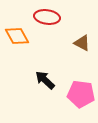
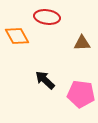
brown triangle: rotated 30 degrees counterclockwise
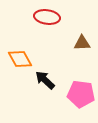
orange diamond: moved 3 px right, 23 px down
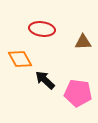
red ellipse: moved 5 px left, 12 px down
brown triangle: moved 1 px right, 1 px up
pink pentagon: moved 3 px left, 1 px up
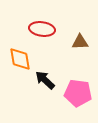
brown triangle: moved 3 px left
orange diamond: rotated 20 degrees clockwise
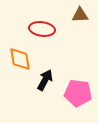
brown triangle: moved 27 px up
black arrow: rotated 75 degrees clockwise
